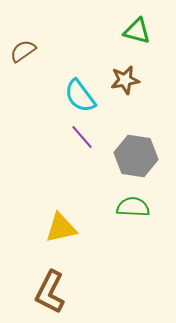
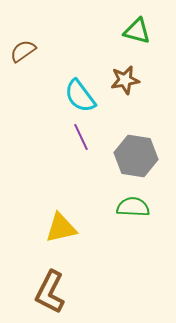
purple line: moved 1 px left; rotated 16 degrees clockwise
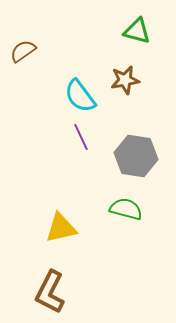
green semicircle: moved 7 px left, 2 px down; rotated 12 degrees clockwise
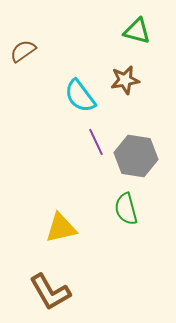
purple line: moved 15 px right, 5 px down
green semicircle: rotated 120 degrees counterclockwise
brown L-shape: rotated 57 degrees counterclockwise
